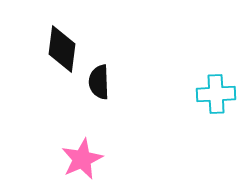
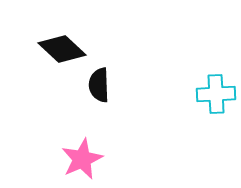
black diamond: rotated 54 degrees counterclockwise
black semicircle: moved 3 px down
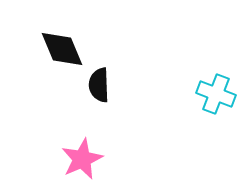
black diamond: rotated 24 degrees clockwise
cyan cross: rotated 24 degrees clockwise
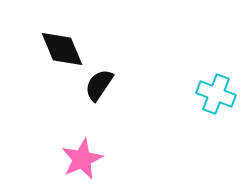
black semicircle: rotated 36 degrees clockwise
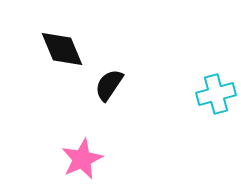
black semicircle: moved 10 px right
cyan cross: rotated 36 degrees counterclockwise
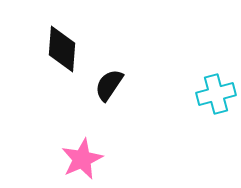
black diamond: rotated 27 degrees clockwise
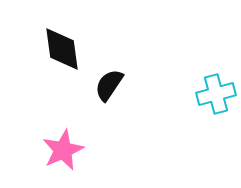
black diamond: rotated 12 degrees counterclockwise
pink star: moved 19 px left, 9 px up
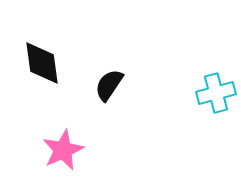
black diamond: moved 20 px left, 14 px down
cyan cross: moved 1 px up
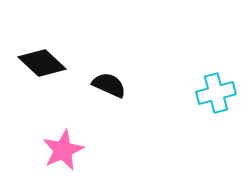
black diamond: rotated 39 degrees counterclockwise
black semicircle: rotated 80 degrees clockwise
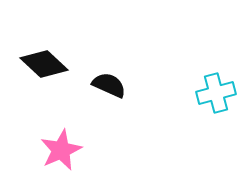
black diamond: moved 2 px right, 1 px down
pink star: moved 2 px left
